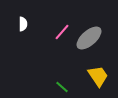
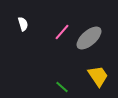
white semicircle: rotated 16 degrees counterclockwise
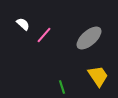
white semicircle: rotated 32 degrees counterclockwise
pink line: moved 18 px left, 3 px down
green line: rotated 32 degrees clockwise
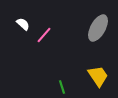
gray ellipse: moved 9 px right, 10 px up; rotated 20 degrees counterclockwise
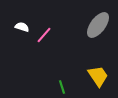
white semicircle: moved 1 px left, 3 px down; rotated 24 degrees counterclockwise
gray ellipse: moved 3 px up; rotated 8 degrees clockwise
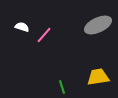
gray ellipse: rotated 28 degrees clockwise
yellow trapezoid: moved 1 px down; rotated 65 degrees counterclockwise
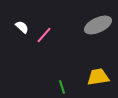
white semicircle: rotated 24 degrees clockwise
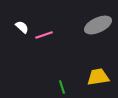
pink line: rotated 30 degrees clockwise
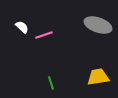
gray ellipse: rotated 44 degrees clockwise
green line: moved 11 px left, 4 px up
